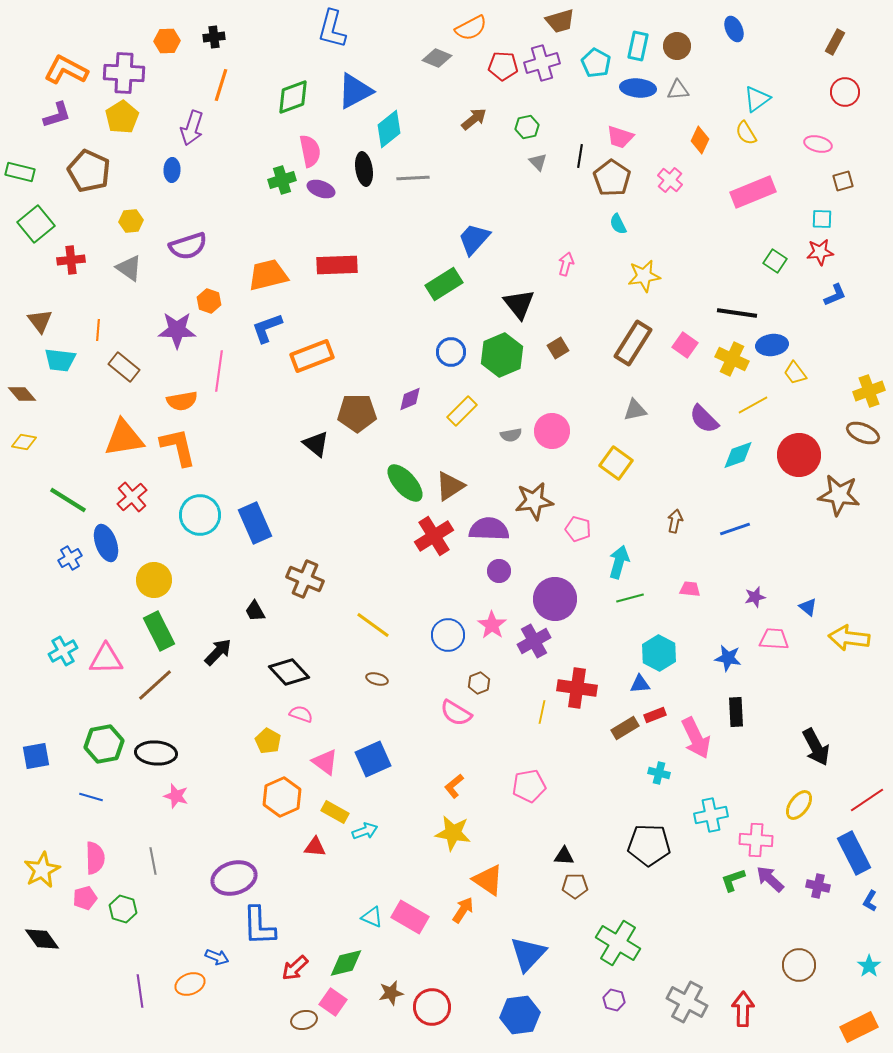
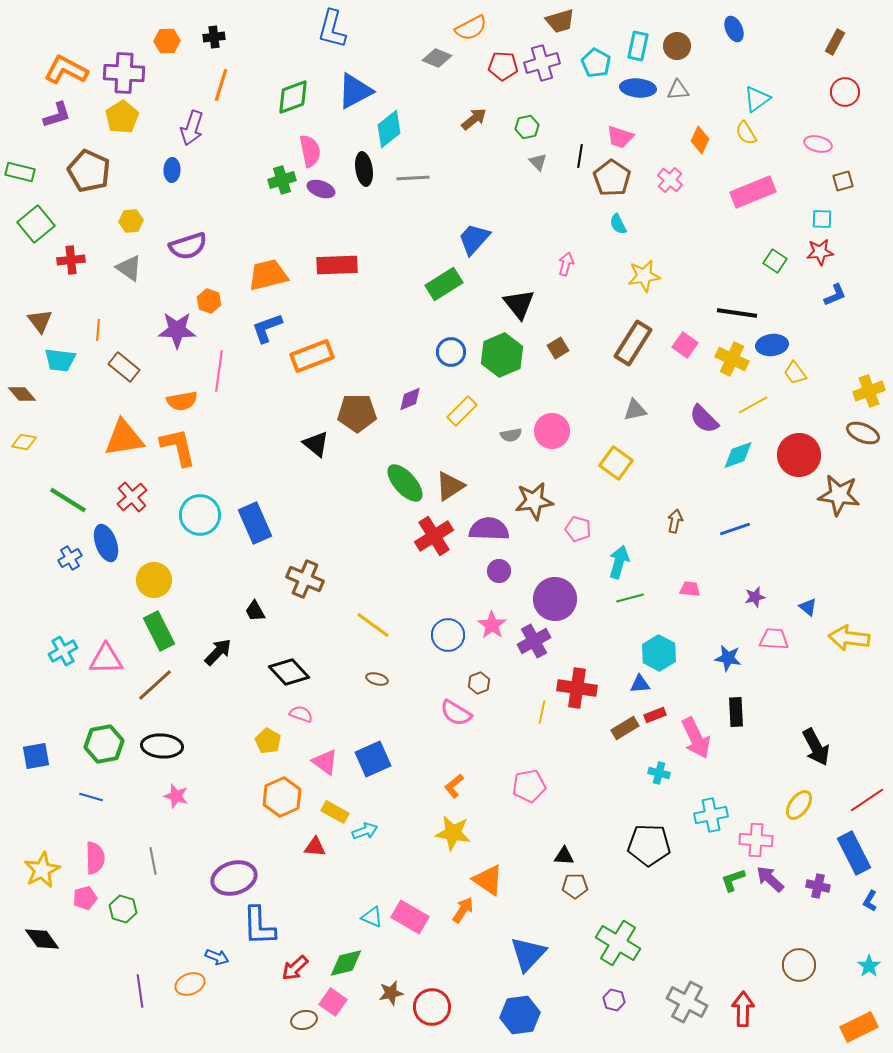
black ellipse at (156, 753): moved 6 px right, 7 px up
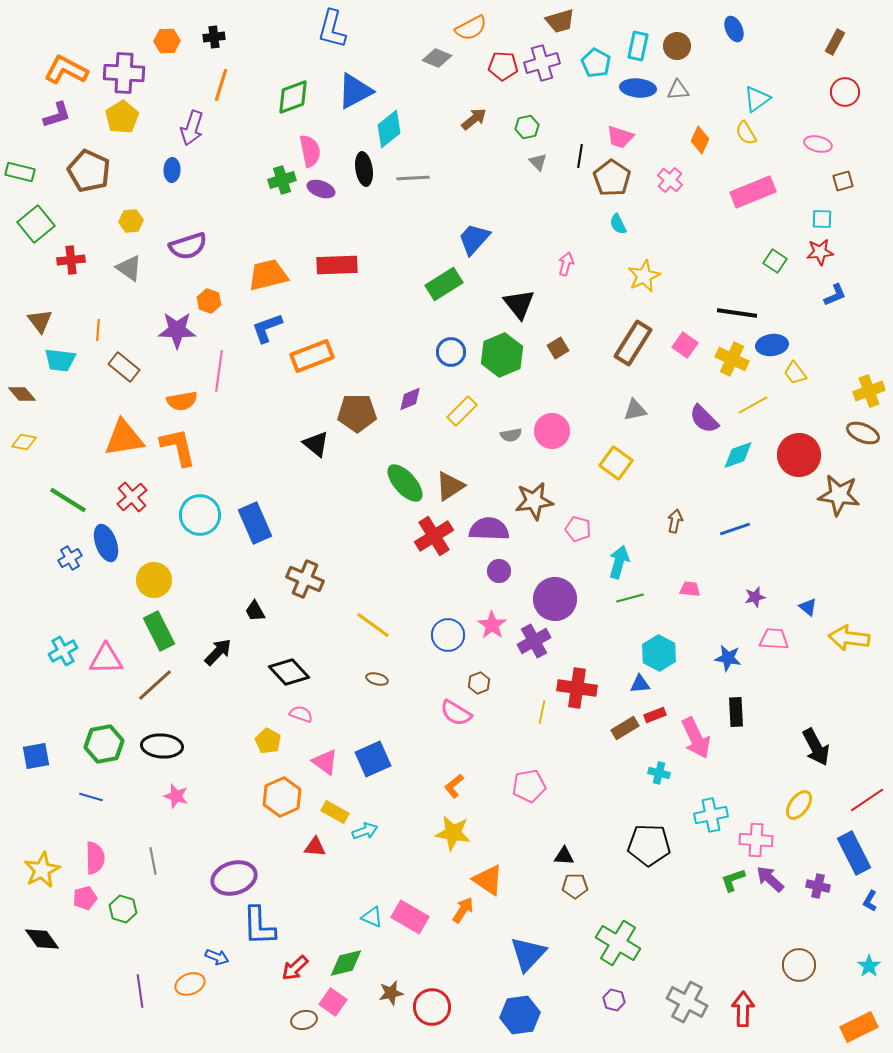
yellow star at (644, 276): rotated 16 degrees counterclockwise
